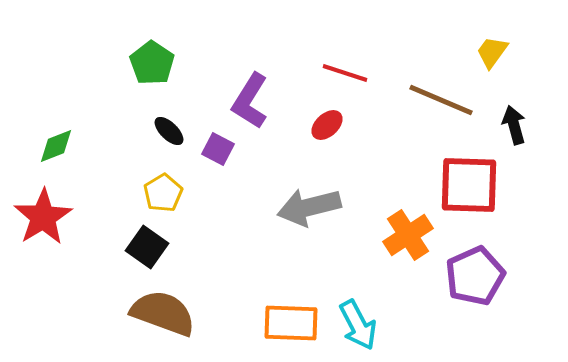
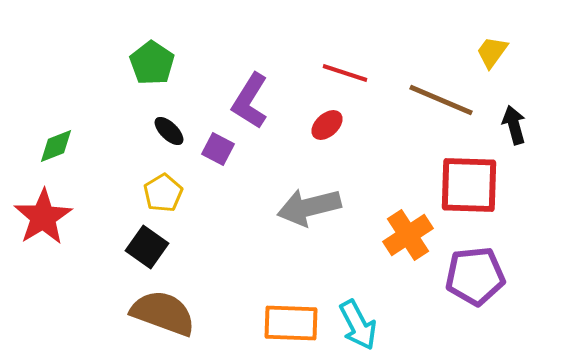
purple pentagon: rotated 18 degrees clockwise
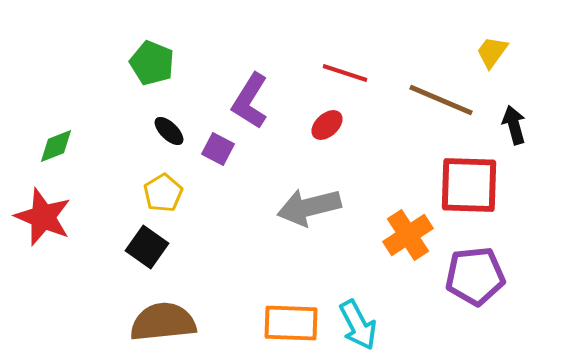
green pentagon: rotated 12 degrees counterclockwise
red star: rotated 18 degrees counterclockwise
brown semicircle: moved 9 px down; rotated 26 degrees counterclockwise
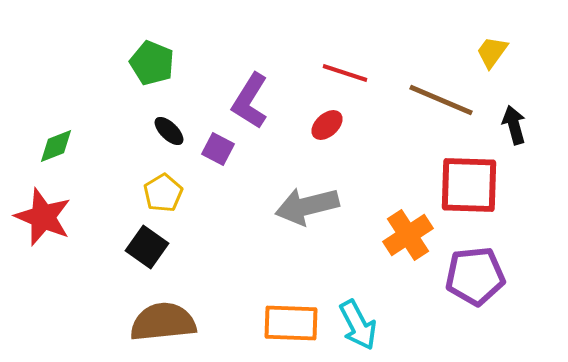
gray arrow: moved 2 px left, 1 px up
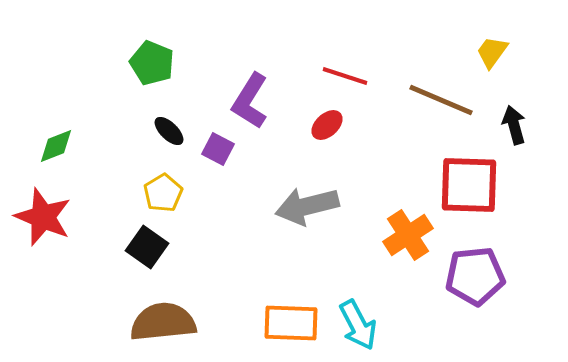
red line: moved 3 px down
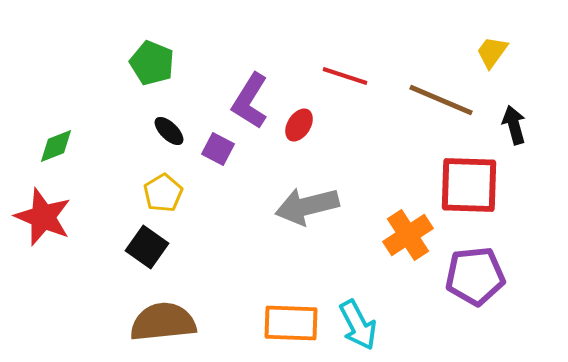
red ellipse: moved 28 px left; rotated 16 degrees counterclockwise
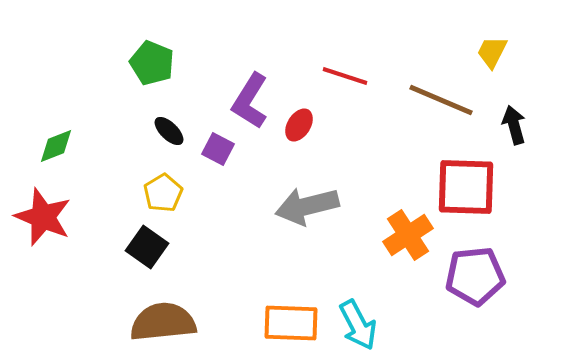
yellow trapezoid: rotated 9 degrees counterclockwise
red square: moved 3 px left, 2 px down
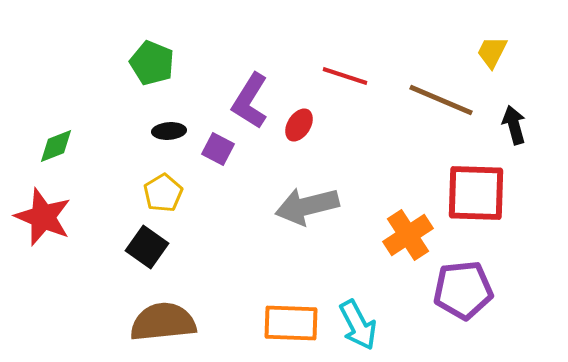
black ellipse: rotated 48 degrees counterclockwise
red square: moved 10 px right, 6 px down
purple pentagon: moved 12 px left, 14 px down
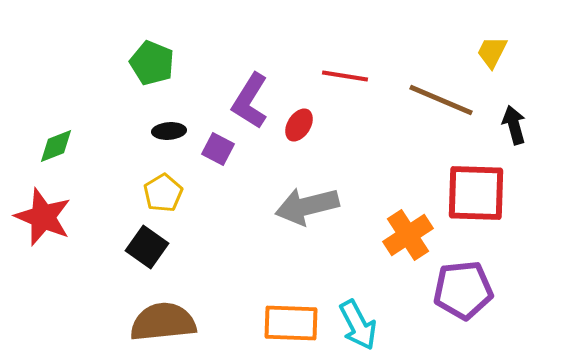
red line: rotated 9 degrees counterclockwise
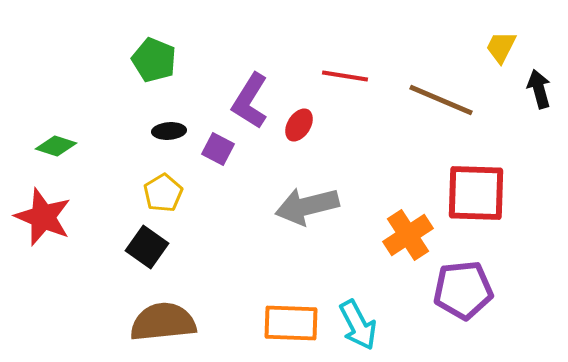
yellow trapezoid: moved 9 px right, 5 px up
green pentagon: moved 2 px right, 3 px up
black arrow: moved 25 px right, 36 px up
green diamond: rotated 39 degrees clockwise
